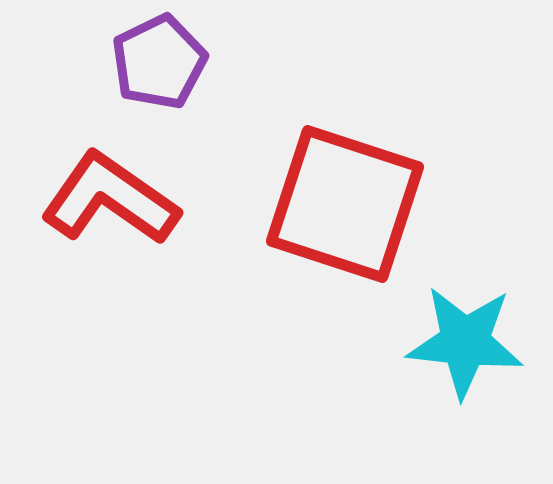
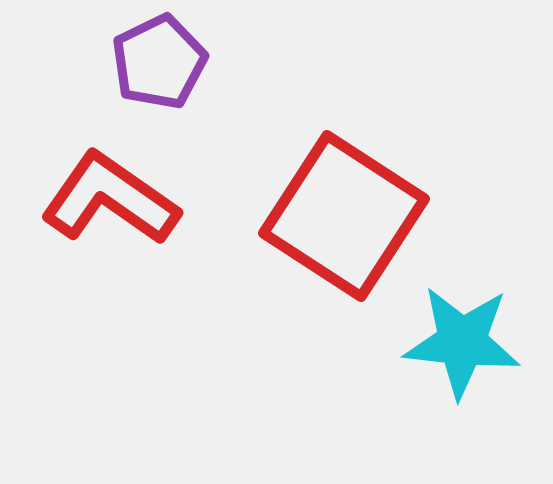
red square: moved 1 px left, 12 px down; rotated 15 degrees clockwise
cyan star: moved 3 px left
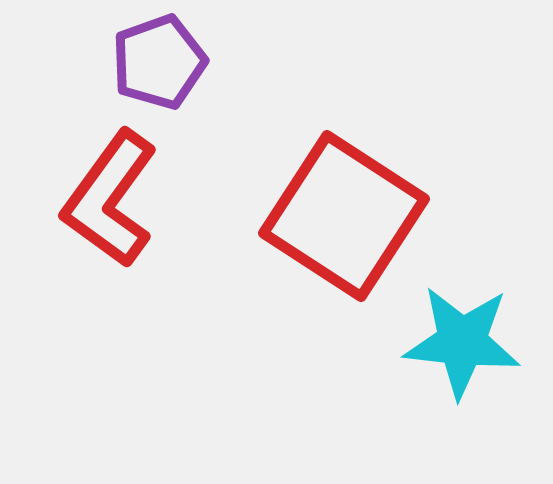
purple pentagon: rotated 6 degrees clockwise
red L-shape: rotated 89 degrees counterclockwise
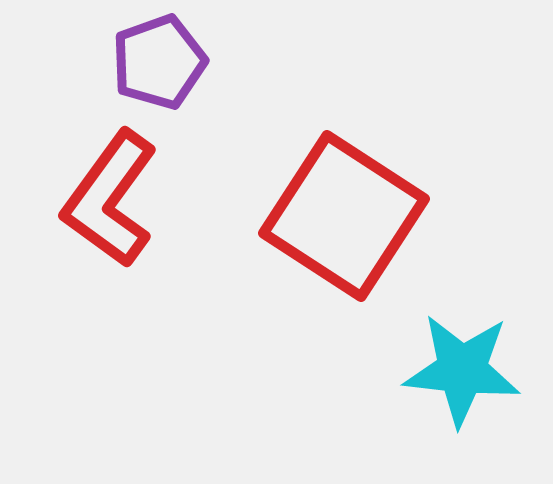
cyan star: moved 28 px down
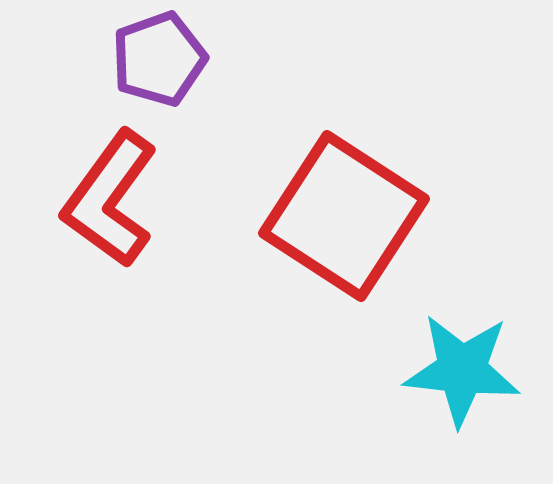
purple pentagon: moved 3 px up
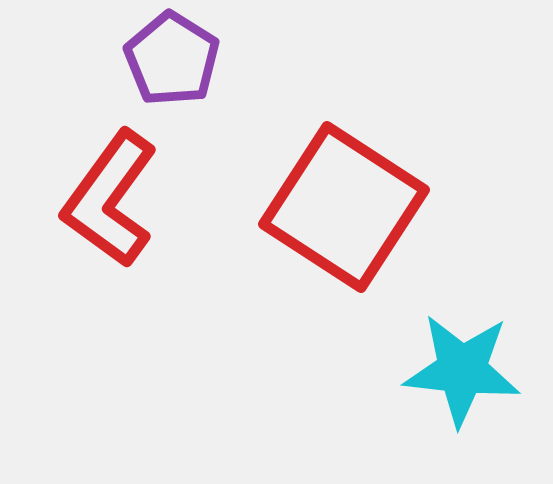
purple pentagon: moved 13 px right; rotated 20 degrees counterclockwise
red square: moved 9 px up
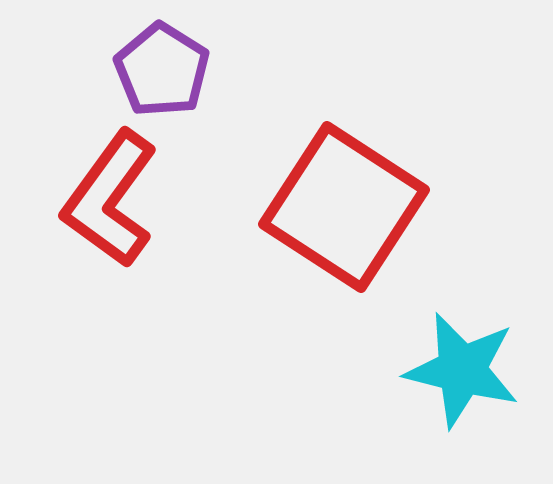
purple pentagon: moved 10 px left, 11 px down
cyan star: rotated 8 degrees clockwise
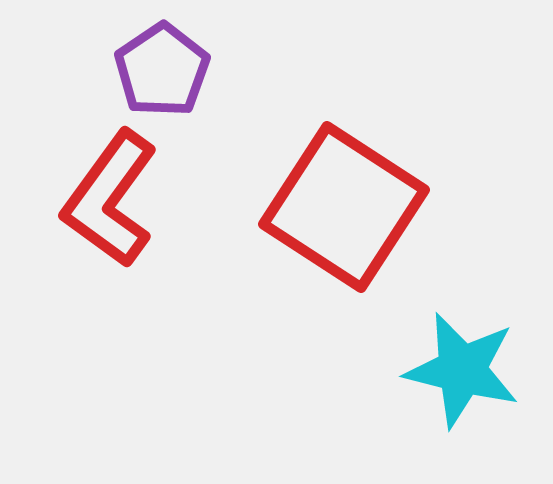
purple pentagon: rotated 6 degrees clockwise
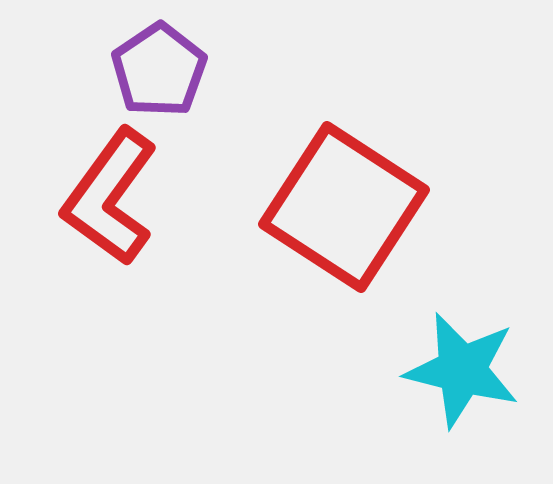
purple pentagon: moved 3 px left
red L-shape: moved 2 px up
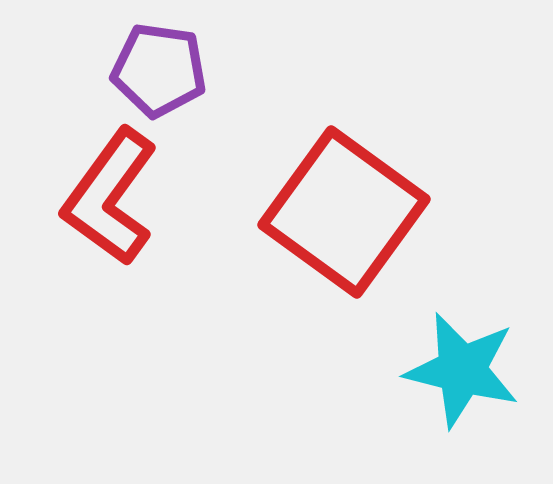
purple pentagon: rotated 30 degrees counterclockwise
red square: moved 5 px down; rotated 3 degrees clockwise
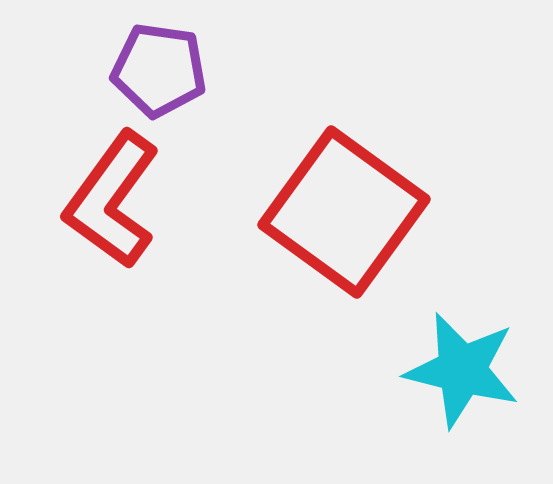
red L-shape: moved 2 px right, 3 px down
